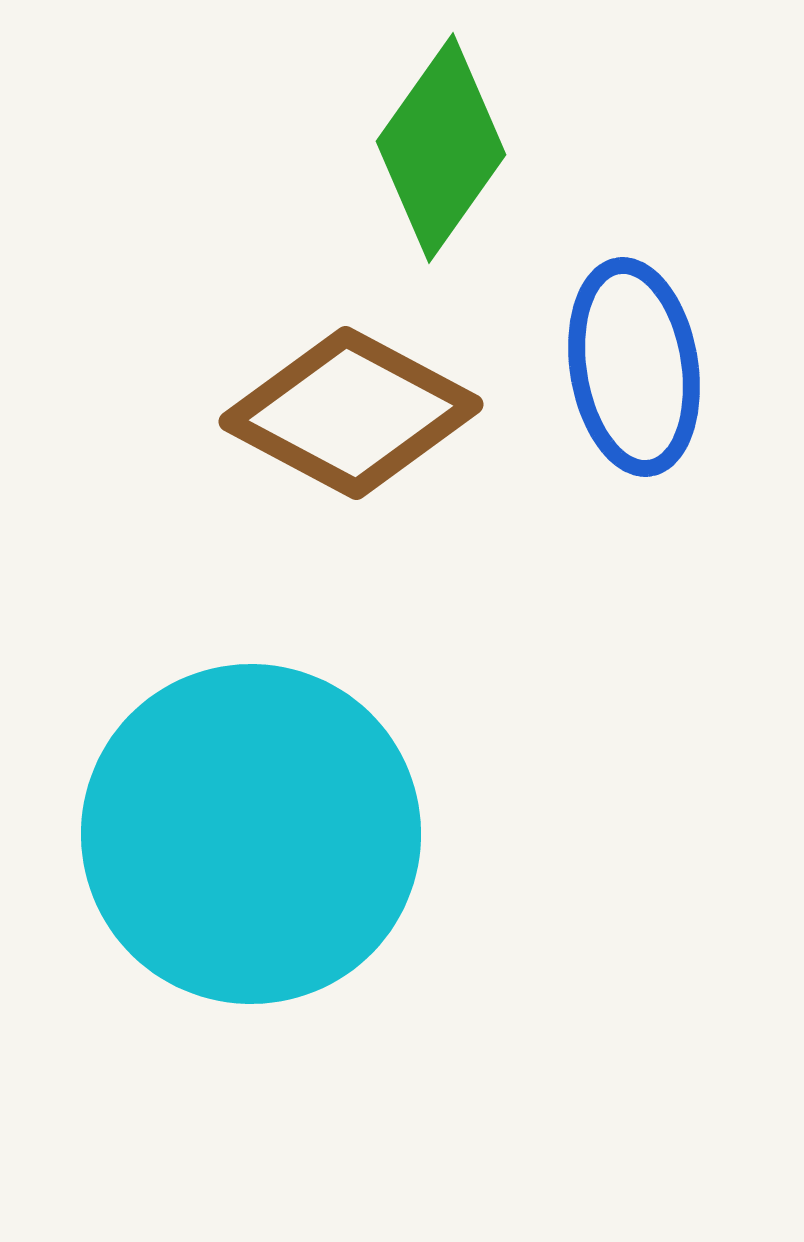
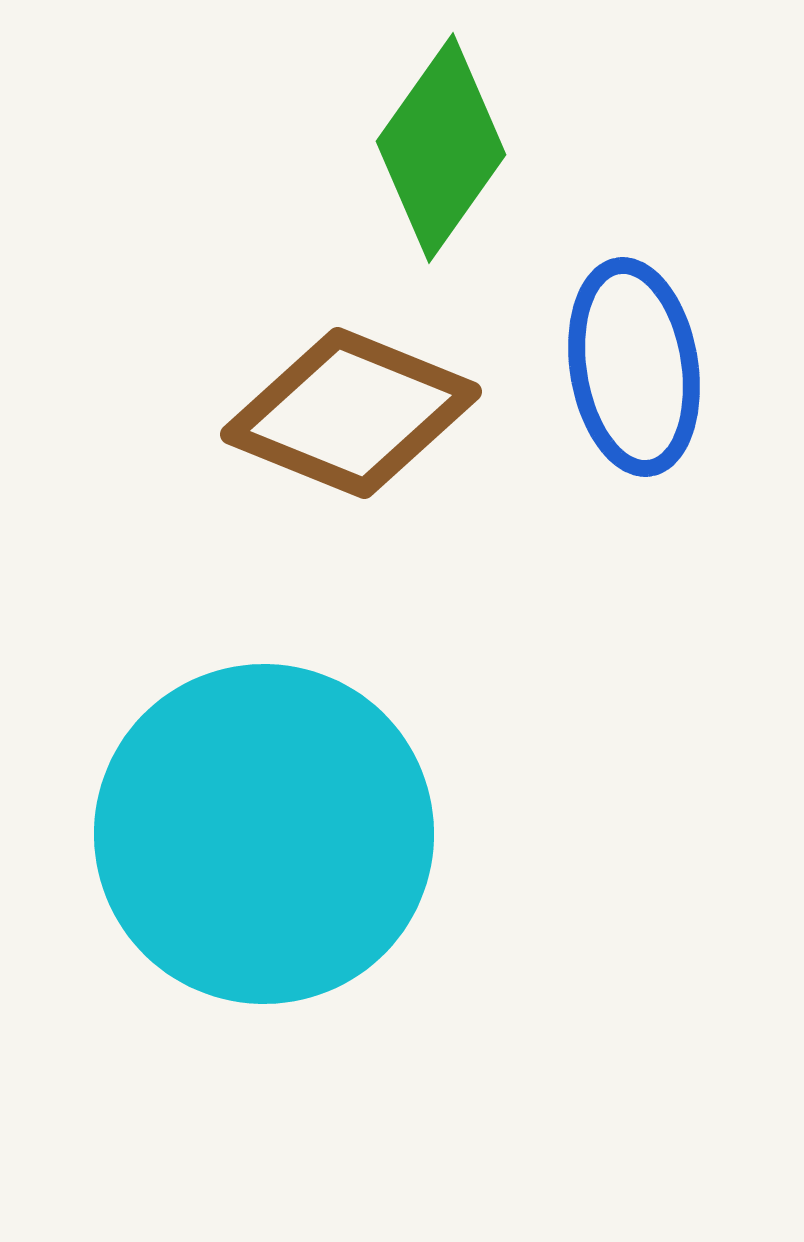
brown diamond: rotated 6 degrees counterclockwise
cyan circle: moved 13 px right
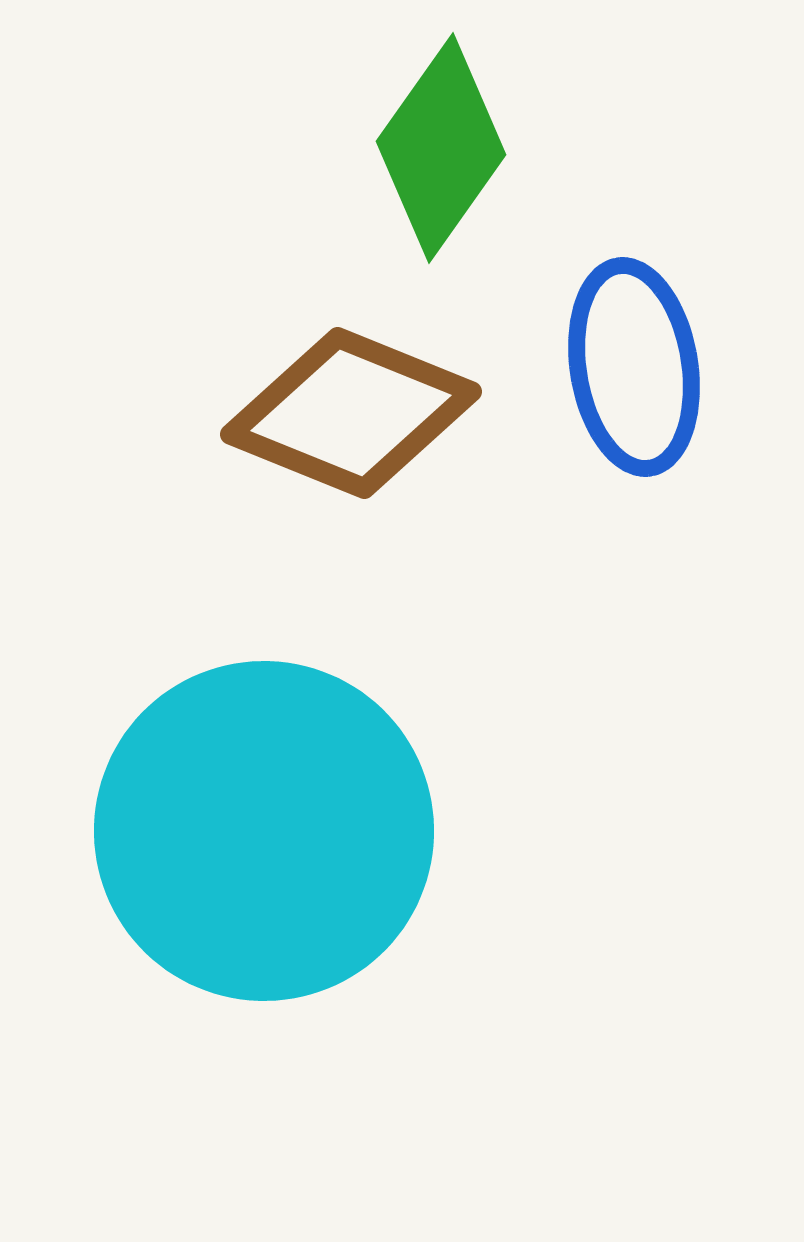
cyan circle: moved 3 px up
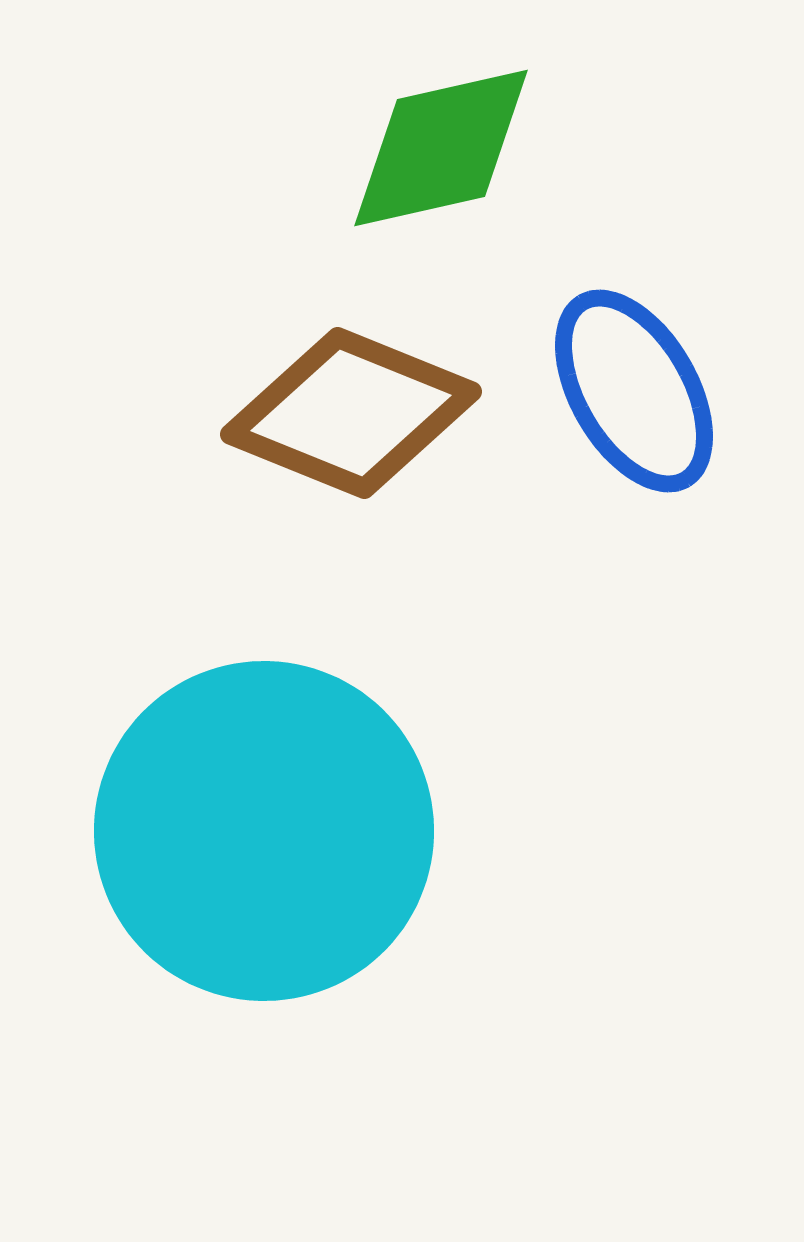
green diamond: rotated 42 degrees clockwise
blue ellipse: moved 24 px down; rotated 21 degrees counterclockwise
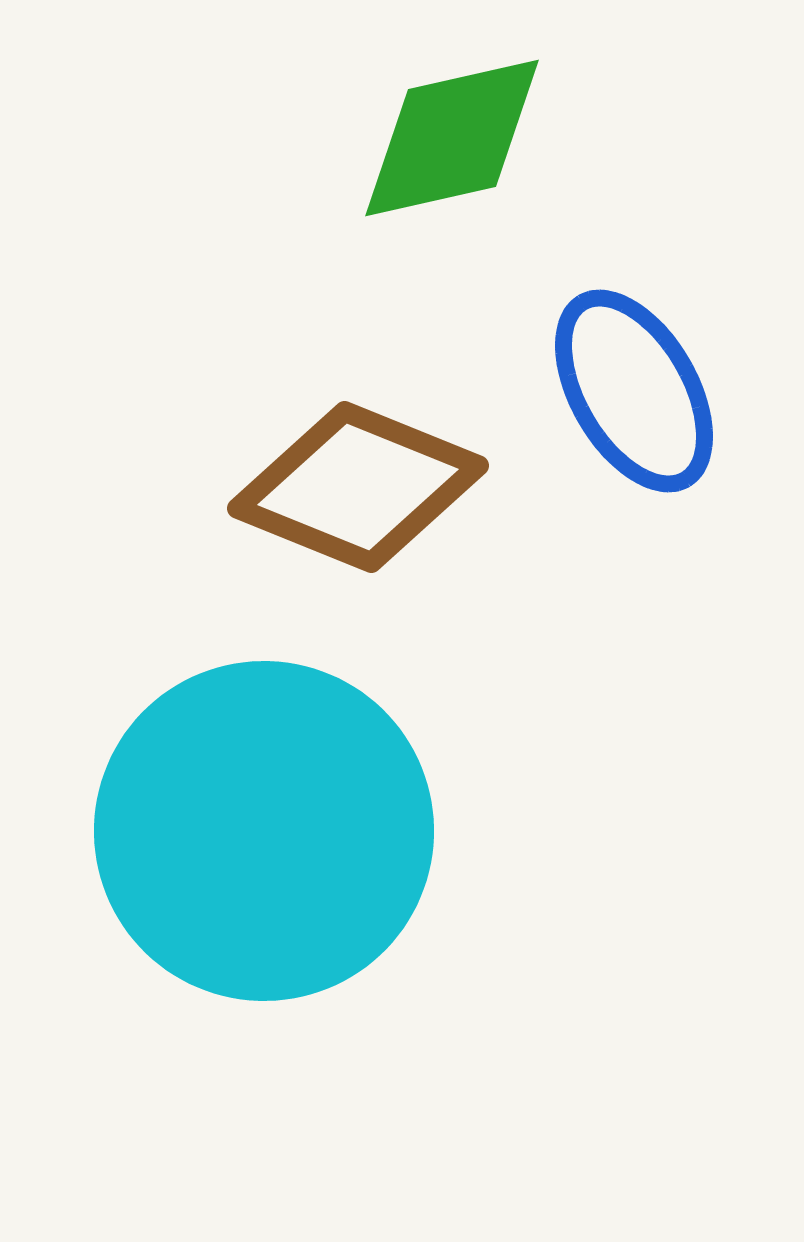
green diamond: moved 11 px right, 10 px up
brown diamond: moved 7 px right, 74 px down
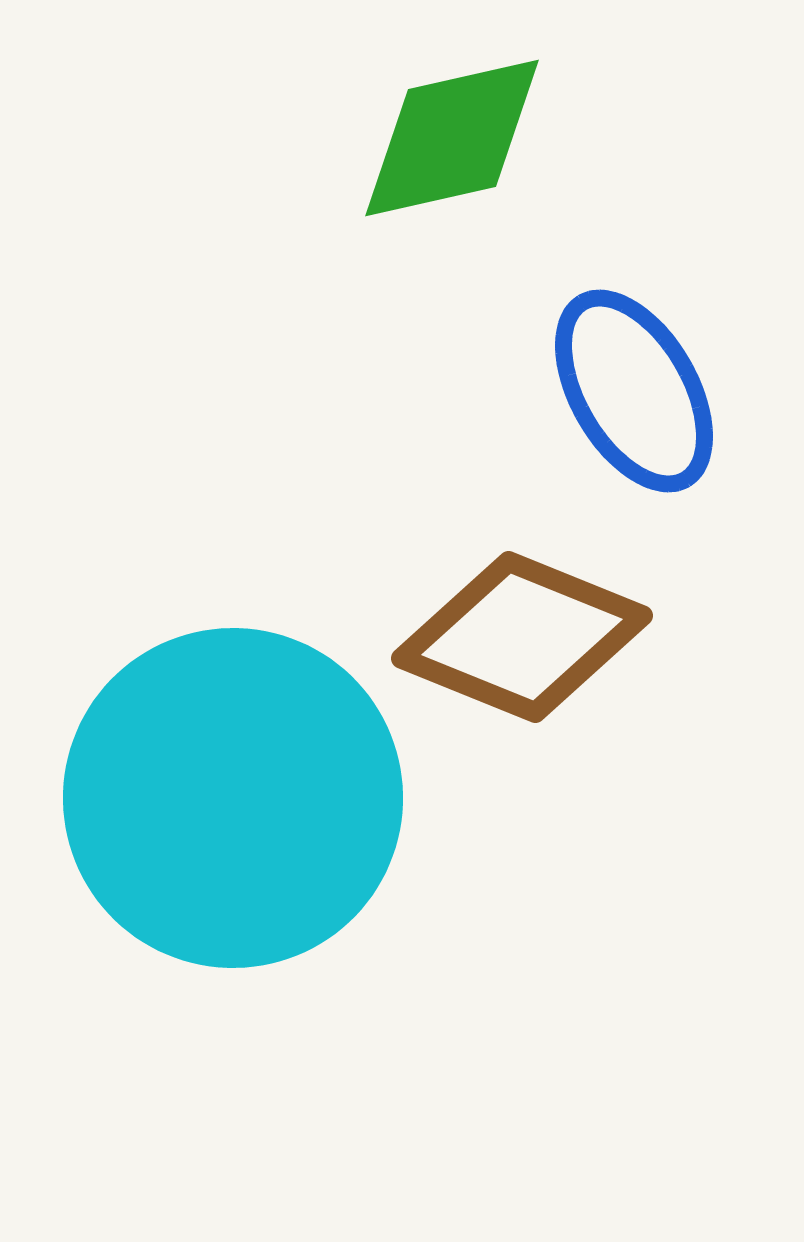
brown diamond: moved 164 px right, 150 px down
cyan circle: moved 31 px left, 33 px up
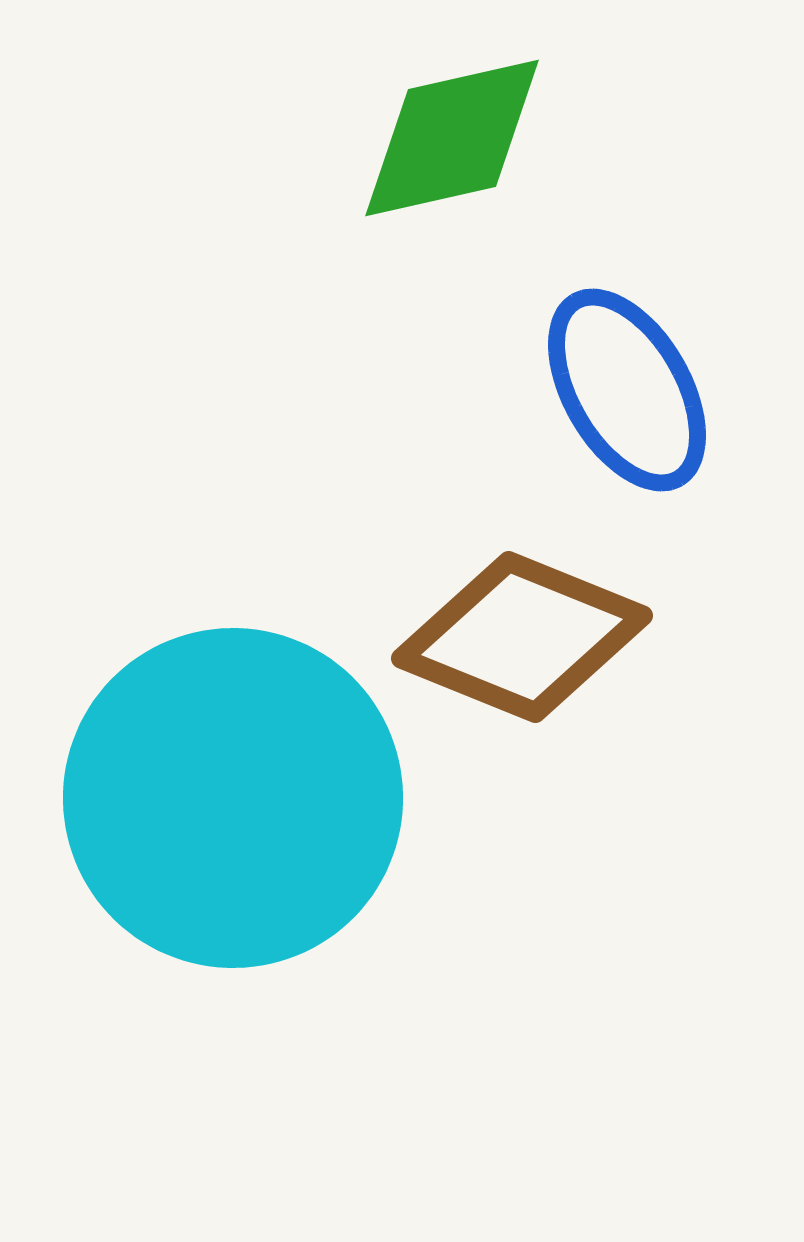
blue ellipse: moved 7 px left, 1 px up
